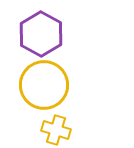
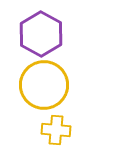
yellow cross: rotated 12 degrees counterclockwise
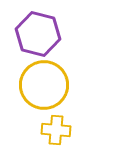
purple hexagon: moved 3 px left; rotated 15 degrees counterclockwise
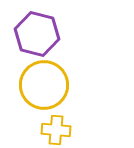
purple hexagon: moved 1 px left
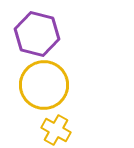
yellow cross: rotated 24 degrees clockwise
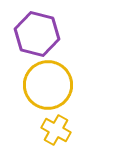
yellow circle: moved 4 px right
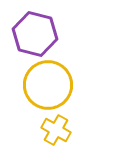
purple hexagon: moved 2 px left
